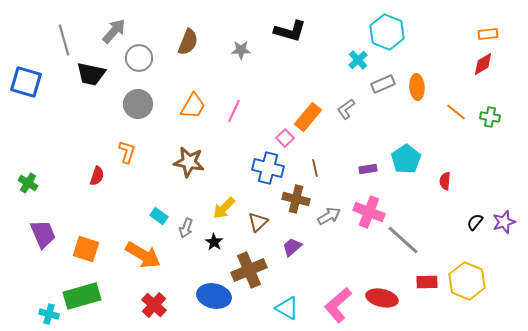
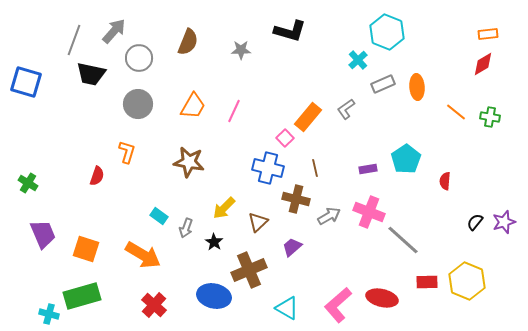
gray line at (64, 40): moved 10 px right; rotated 36 degrees clockwise
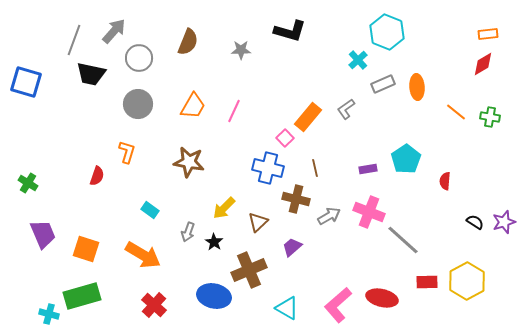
cyan rectangle at (159, 216): moved 9 px left, 6 px up
black semicircle at (475, 222): rotated 84 degrees clockwise
gray arrow at (186, 228): moved 2 px right, 4 px down
yellow hexagon at (467, 281): rotated 9 degrees clockwise
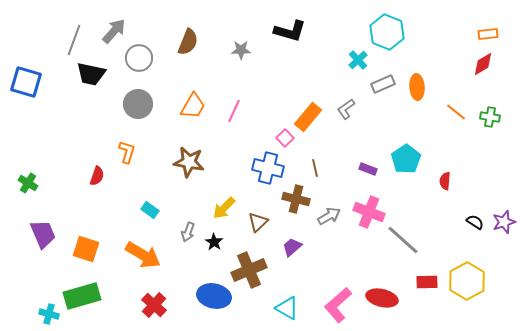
purple rectangle at (368, 169): rotated 30 degrees clockwise
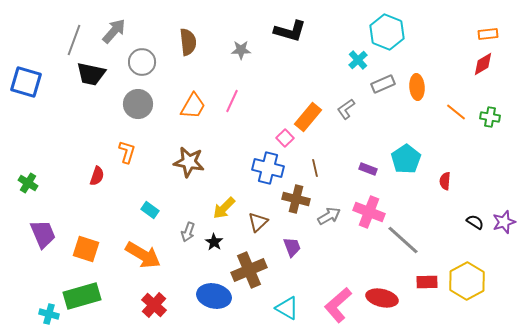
brown semicircle at (188, 42): rotated 28 degrees counterclockwise
gray circle at (139, 58): moved 3 px right, 4 px down
pink line at (234, 111): moved 2 px left, 10 px up
purple trapezoid at (292, 247): rotated 110 degrees clockwise
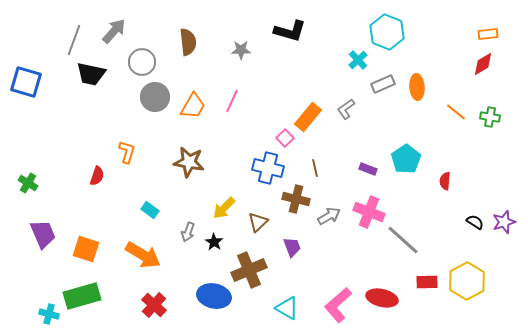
gray circle at (138, 104): moved 17 px right, 7 px up
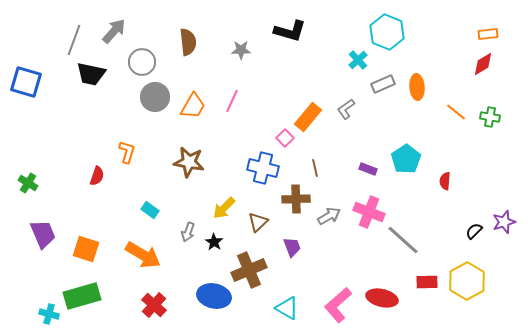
blue cross at (268, 168): moved 5 px left
brown cross at (296, 199): rotated 16 degrees counterclockwise
black semicircle at (475, 222): moved 1 px left, 9 px down; rotated 78 degrees counterclockwise
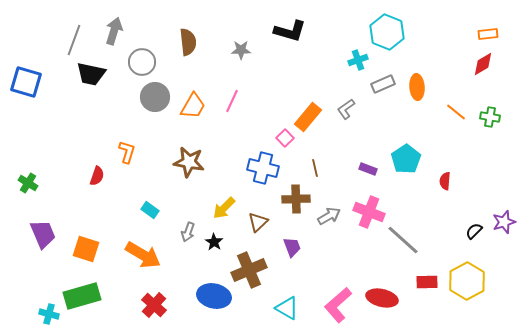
gray arrow at (114, 31): rotated 24 degrees counterclockwise
cyan cross at (358, 60): rotated 24 degrees clockwise
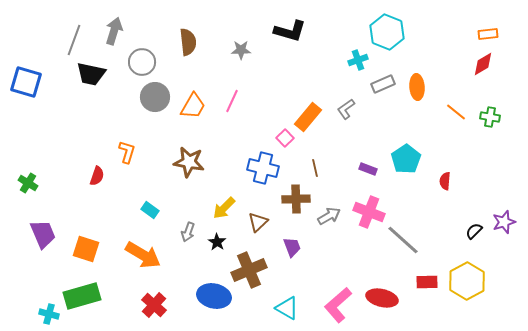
black star at (214, 242): moved 3 px right
